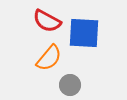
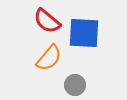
red semicircle: rotated 12 degrees clockwise
gray circle: moved 5 px right
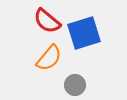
blue square: rotated 20 degrees counterclockwise
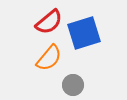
red semicircle: moved 2 px right, 1 px down; rotated 80 degrees counterclockwise
gray circle: moved 2 px left
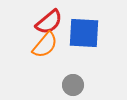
blue square: rotated 20 degrees clockwise
orange semicircle: moved 4 px left, 13 px up
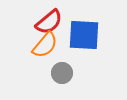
blue square: moved 2 px down
gray circle: moved 11 px left, 12 px up
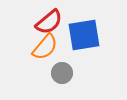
blue square: rotated 12 degrees counterclockwise
orange semicircle: moved 2 px down
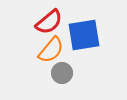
orange semicircle: moved 6 px right, 3 px down
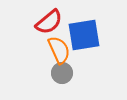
orange semicircle: moved 8 px right; rotated 64 degrees counterclockwise
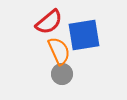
orange semicircle: moved 1 px down
gray circle: moved 1 px down
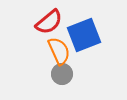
blue square: rotated 12 degrees counterclockwise
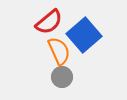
blue square: rotated 20 degrees counterclockwise
gray circle: moved 3 px down
